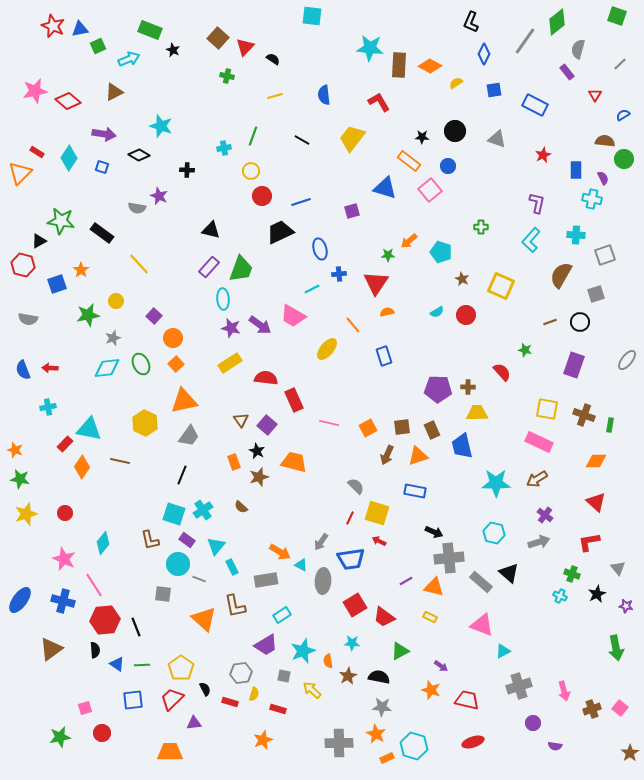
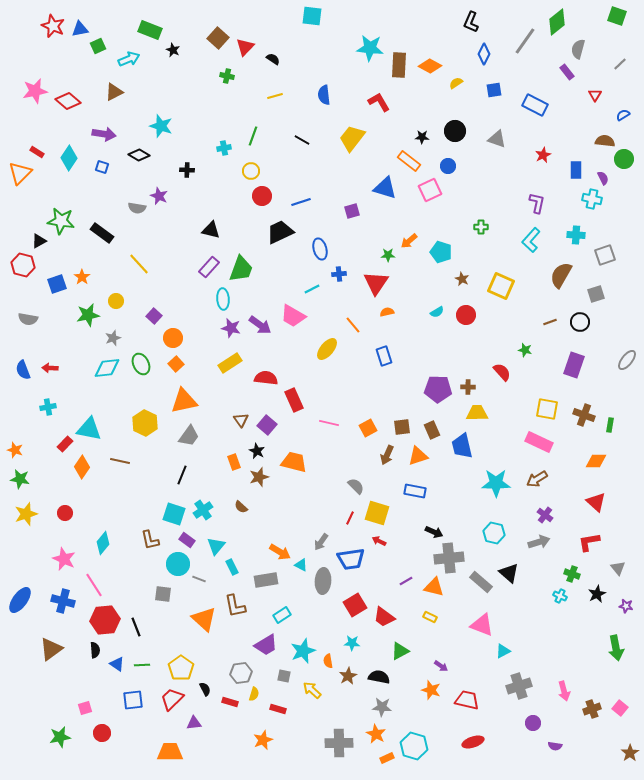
pink square at (430, 190): rotated 15 degrees clockwise
orange star at (81, 270): moved 1 px right, 7 px down
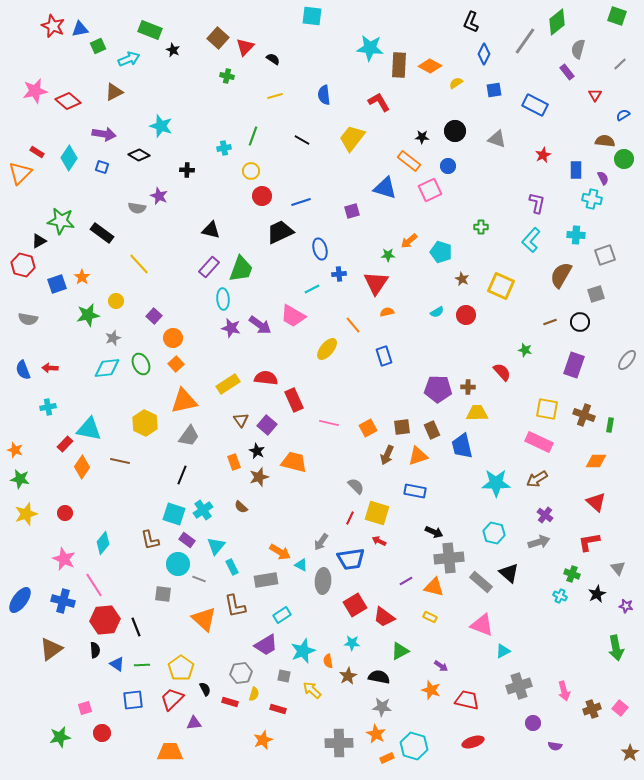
yellow rectangle at (230, 363): moved 2 px left, 21 px down
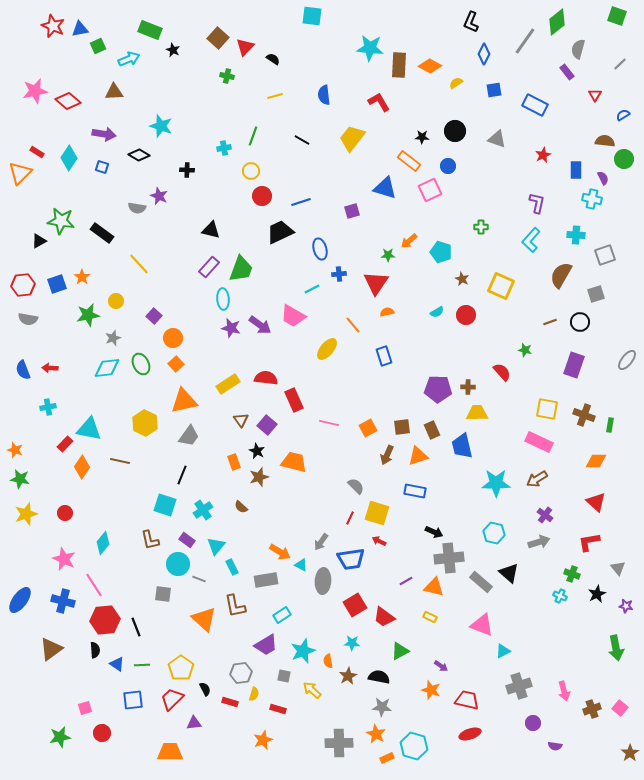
brown triangle at (114, 92): rotated 24 degrees clockwise
red hexagon at (23, 265): moved 20 px down; rotated 20 degrees counterclockwise
cyan square at (174, 514): moved 9 px left, 9 px up
red ellipse at (473, 742): moved 3 px left, 8 px up
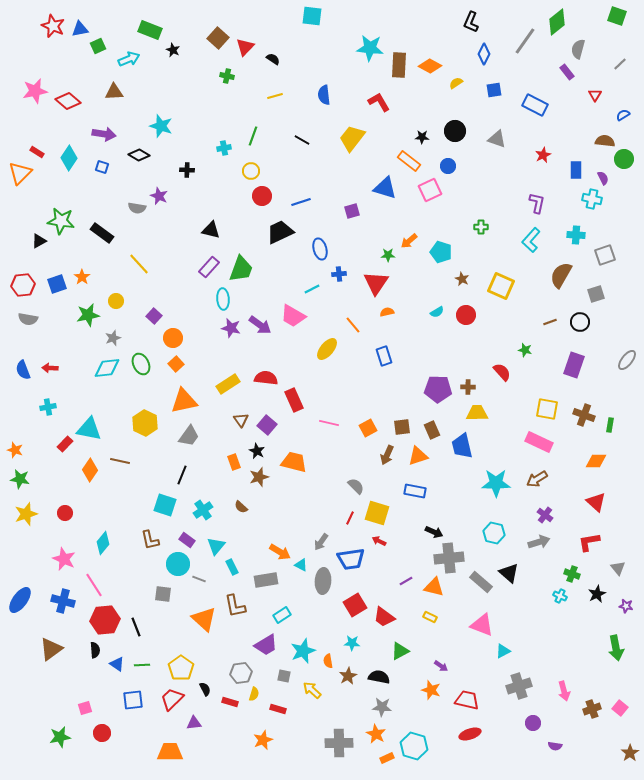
orange diamond at (82, 467): moved 8 px right, 3 px down
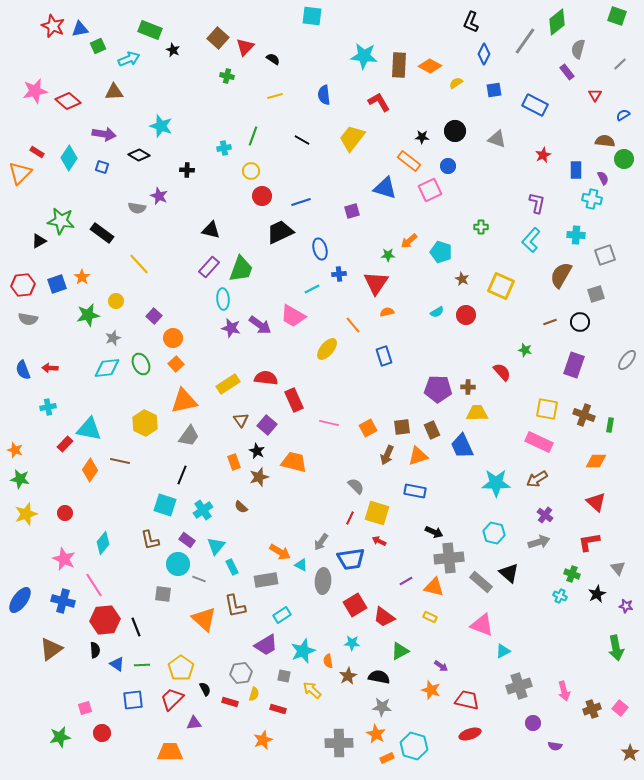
cyan star at (370, 48): moved 6 px left, 8 px down
blue trapezoid at (462, 446): rotated 12 degrees counterclockwise
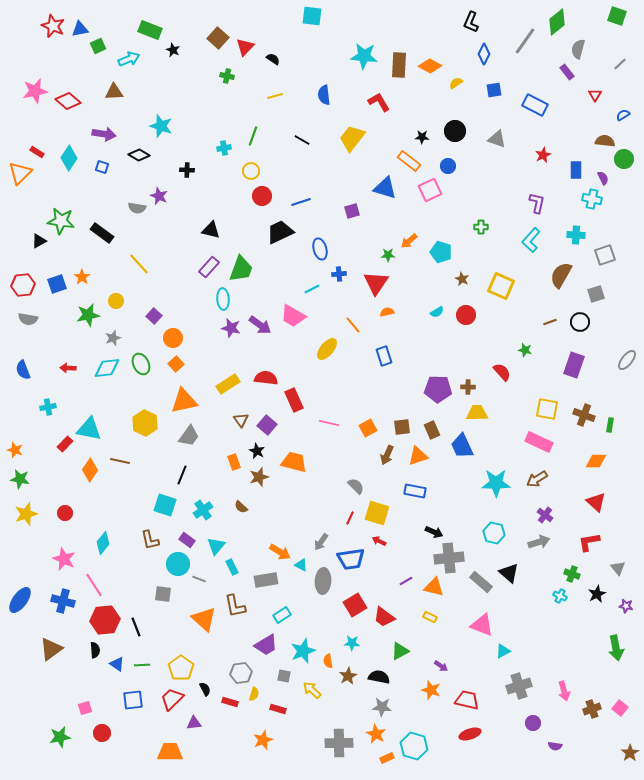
red arrow at (50, 368): moved 18 px right
